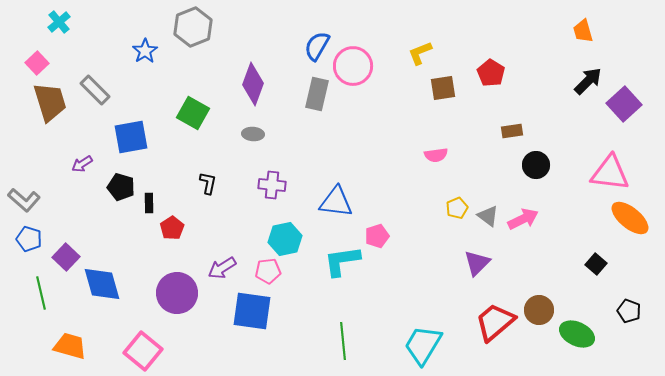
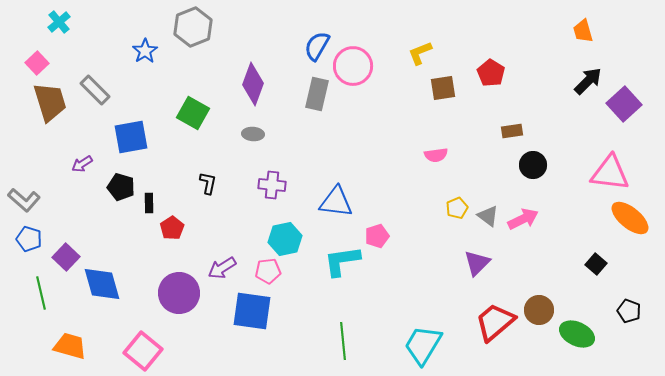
black circle at (536, 165): moved 3 px left
purple circle at (177, 293): moved 2 px right
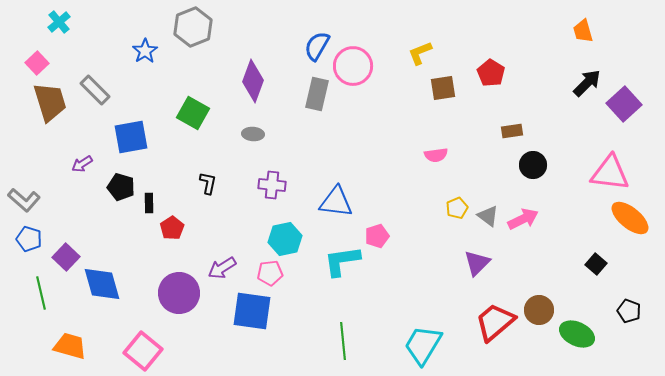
black arrow at (588, 81): moved 1 px left, 2 px down
purple diamond at (253, 84): moved 3 px up
pink pentagon at (268, 271): moved 2 px right, 2 px down
